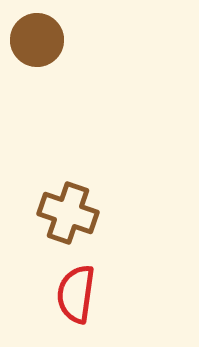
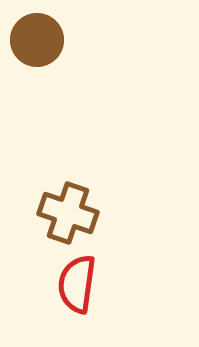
red semicircle: moved 1 px right, 10 px up
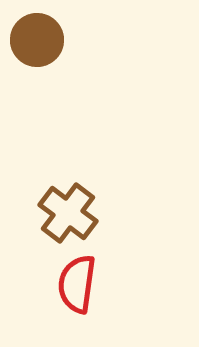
brown cross: rotated 18 degrees clockwise
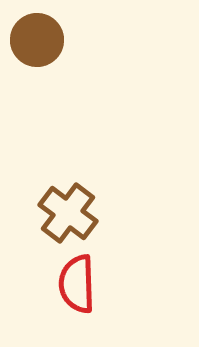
red semicircle: rotated 10 degrees counterclockwise
